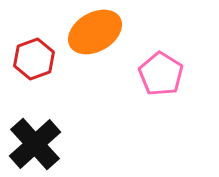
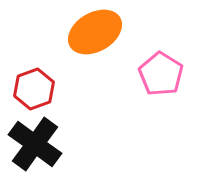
red hexagon: moved 30 px down
black cross: rotated 12 degrees counterclockwise
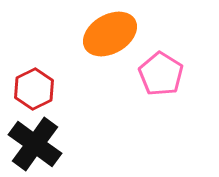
orange ellipse: moved 15 px right, 2 px down
red hexagon: rotated 6 degrees counterclockwise
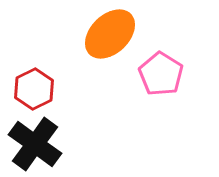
orange ellipse: rotated 14 degrees counterclockwise
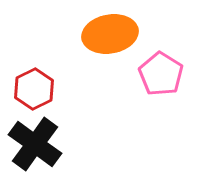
orange ellipse: rotated 34 degrees clockwise
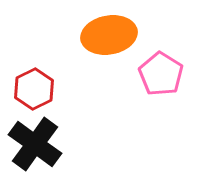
orange ellipse: moved 1 px left, 1 px down
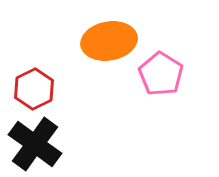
orange ellipse: moved 6 px down
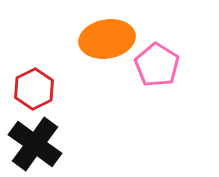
orange ellipse: moved 2 px left, 2 px up
pink pentagon: moved 4 px left, 9 px up
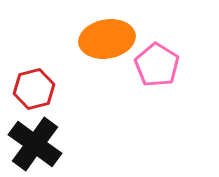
red hexagon: rotated 12 degrees clockwise
